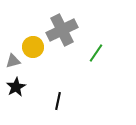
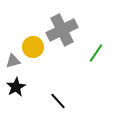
black line: rotated 54 degrees counterclockwise
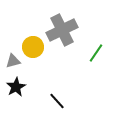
black line: moved 1 px left
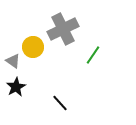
gray cross: moved 1 px right, 1 px up
green line: moved 3 px left, 2 px down
gray triangle: rotated 49 degrees clockwise
black line: moved 3 px right, 2 px down
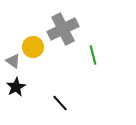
green line: rotated 48 degrees counterclockwise
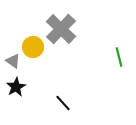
gray cross: moved 2 px left; rotated 20 degrees counterclockwise
green line: moved 26 px right, 2 px down
black line: moved 3 px right
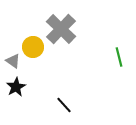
black line: moved 1 px right, 2 px down
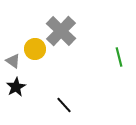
gray cross: moved 2 px down
yellow circle: moved 2 px right, 2 px down
